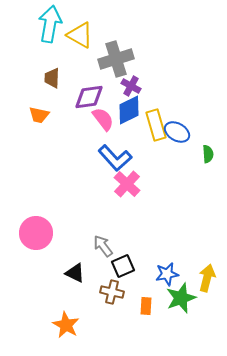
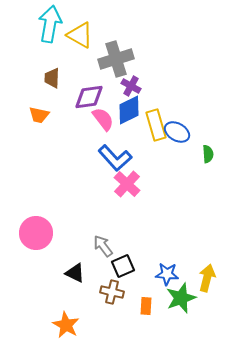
blue star: rotated 15 degrees clockwise
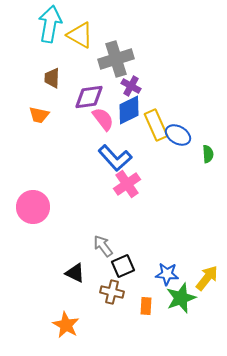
yellow rectangle: rotated 8 degrees counterclockwise
blue ellipse: moved 1 px right, 3 px down
pink cross: rotated 12 degrees clockwise
pink circle: moved 3 px left, 26 px up
yellow arrow: rotated 24 degrees clockwise
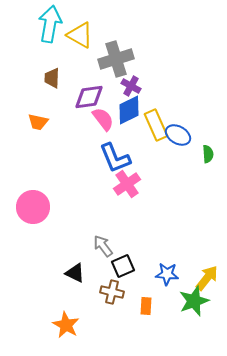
orange trapezoid: moved 1 px left, 7 px down
blue L-shape: rotated 20 degrees clockwise
green star: moved 13 px right, 3 px down
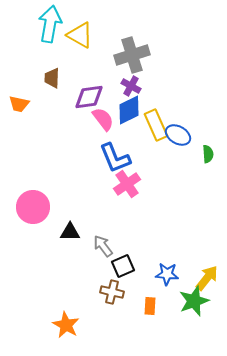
gray cross: moved 16 px right, 4 px up
orange trapezoid: moved 19 px left, 18 px up
black triangle: moved 5 px left, 41 px up; rotated 25 degrees counterclockwise
orange rectangle: moved 4 px right
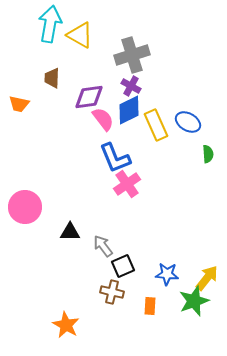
blue ellipse: moved 10 px right, 13 px up
pink circle: moved 8 px left
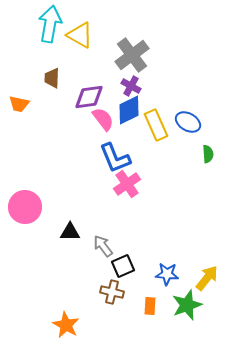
gray cross: rotated 20 degrees counterclockwise
green star: moved 7 px left, 4 px down
